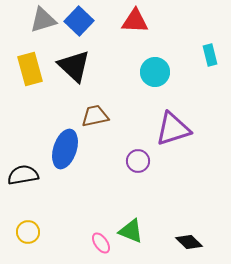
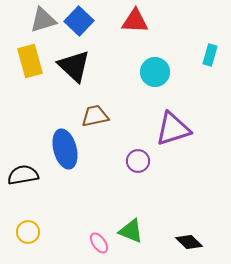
cyan rectangle: rotated 30 degrees clockwise
yellow rectangle: moved 8 px up
blue ellipse: rotated 33 degrees counterclockwise
pink ellipse: moved 2 px left
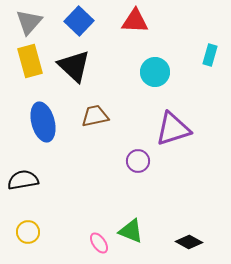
gray triangle: moved 14 px left, 2 px down; rotated 32 degrees counterclockwise
blue ellipse: moved 22 px left, 27 px up
black semicircle: moved 5 px down
black diamond: rotated 16 degrees counterclockwise
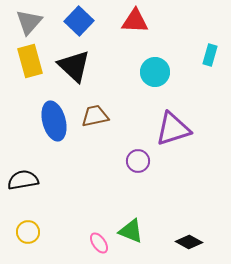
blue ellipse: moved 11 px right, 1 px up
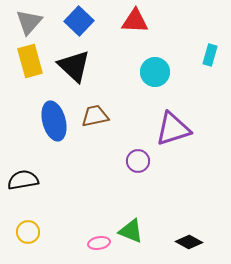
pink ellipse: rotated 65 degrees counterclockwise
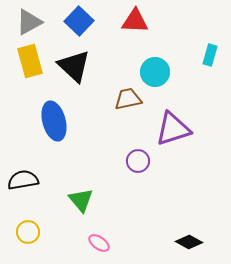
gray triangle: rotated 20 degrees clockwise
brown trapezoid: moved 33 px right, 17 px up
green triangle: moved 50 px left, 31 px up; rotated 28 degrees clockwise
pink ellipse: rotated 45 degrees clockwise
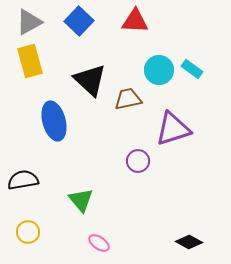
cyan rectangle: moved 18 px left, 14 px down; rotated 70 degrees counterclockwise
black triangle: moved 16 px right, 14 px down
cyan circle: moved 4 px right, 2 px up
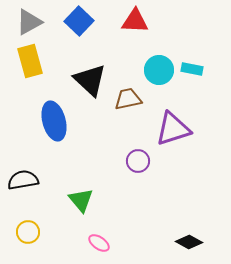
cyan rectangle: rotated 25 degrees counterclockwise
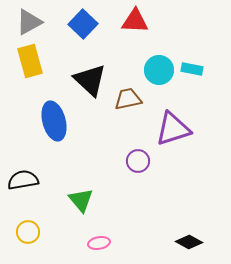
blue square: moved 4 px right, 3 px down
pink ellipse: rotated 45 degrees counterclockwise
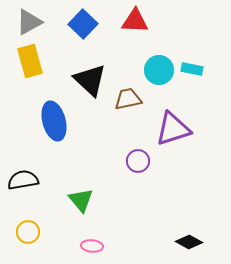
pink ellipse: moved 7 px left, 3 px down; rotated 15 degrees clockwise
